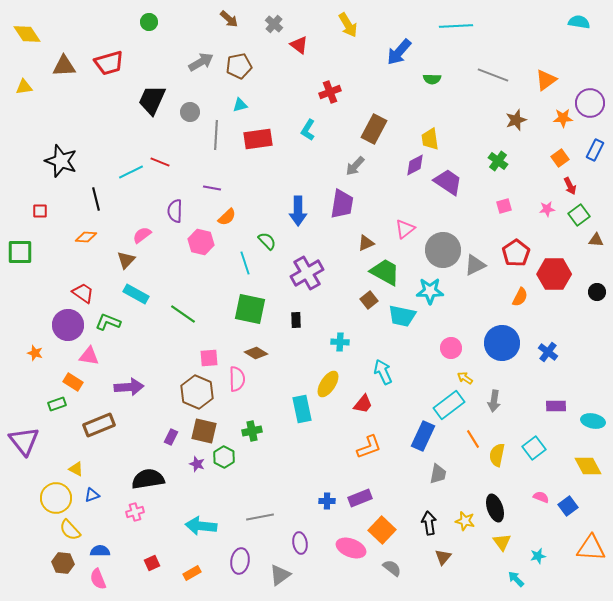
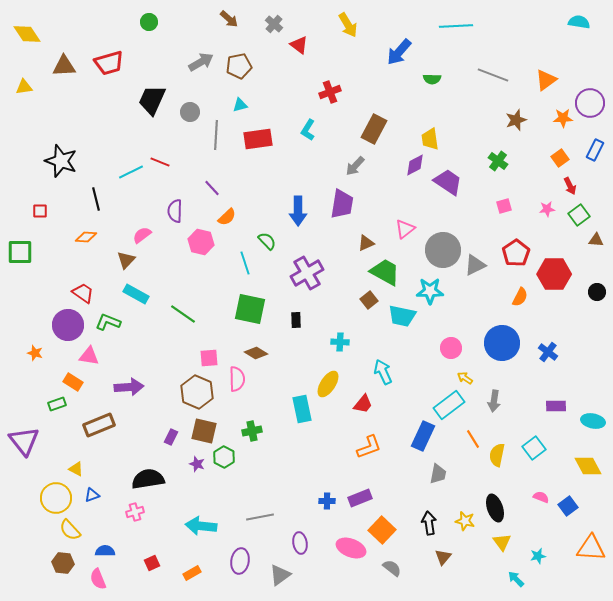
purple line at (212, 188): rotated 36 degrees clockwise
blue semicircle at (100, 551): moved 5 px right
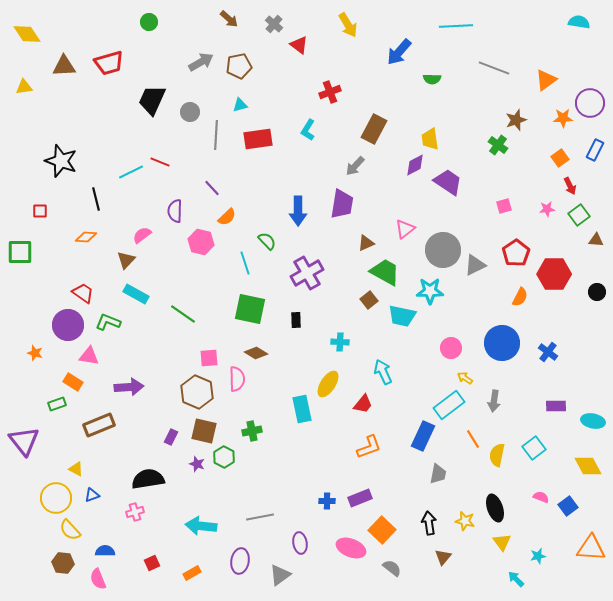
gray line at (493, 75): moved 1 px right, 7 px up
green cross at (498, 161): moved 16 px up
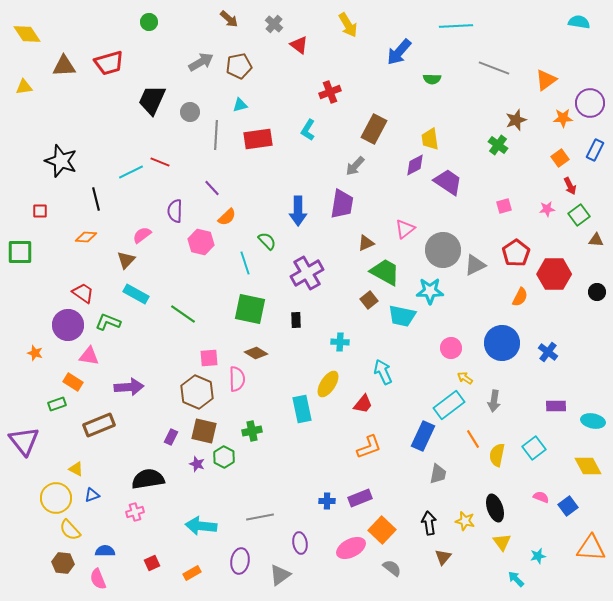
pink ellipse at (351, 548): rotated 48 degrees counterclockwise
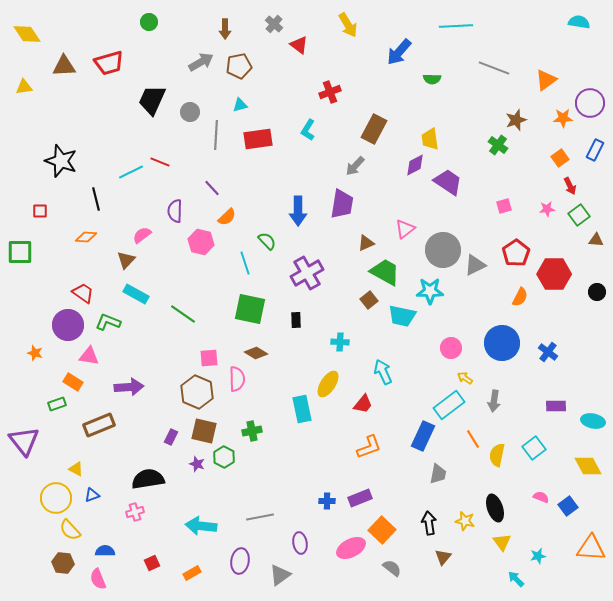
brown arrow at (229, 19): moved 4 px left, 10 px down; rotated 48 degrees clockwise
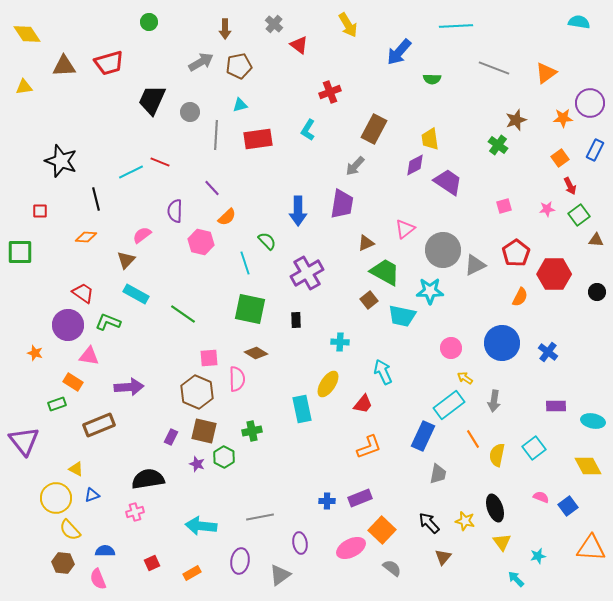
orange triangle at (546, 80): moved 7 px up
black arrow at (429, 523): rotated 35 degrees counterclockwise
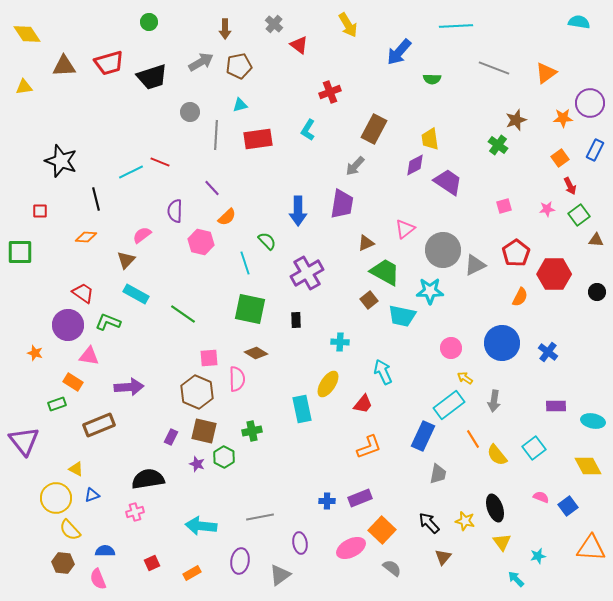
black trapezoid at (152, 100): moved 23 px up; rotated 132 degrees counterclockwise
yellow semicircle at (497, 455): rotated 50 degrees counterclockwise
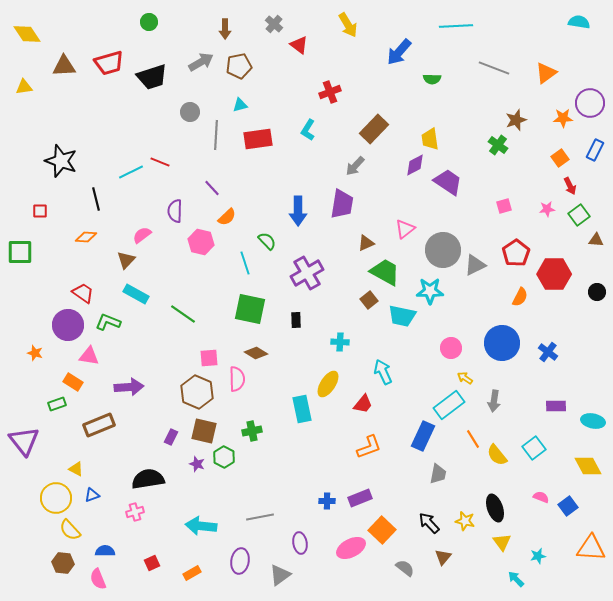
brown rectangle at (374, 129): rotated 16 degrees clockwise
gray semicircle at (392, 568): moved 13 px right
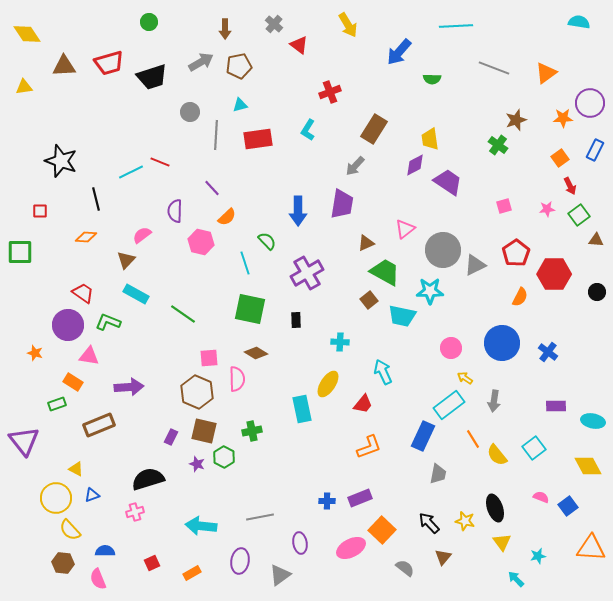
brown rectangle at (374, 129): rotated 12 degrees counterclockwise
black semicircle at (148, 479): rotated 8 degrees counterclockwise
